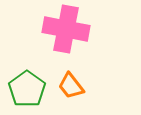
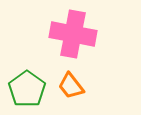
pink cross: moved 7 px right, 5 px down
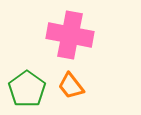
pink cross: moved 3 px left, 1 px down
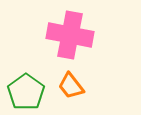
green pentagon: moved 1 px left, 3 px down
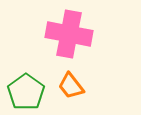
pink cross: moved 1 px left, 1 px up
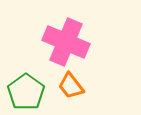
pink cross: moved 3 px left, 8 px down; rotated 12 degrees clockwise
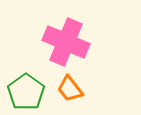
orange trapezoid: moved 1 px left, 3 px down
